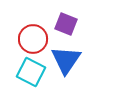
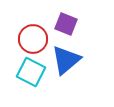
blue triangle: rotated 16 degrees clockwise
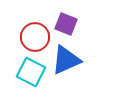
red circle: moved 2 px right, 2 px up
blue triangle: rotated 16 degrees clockwise
